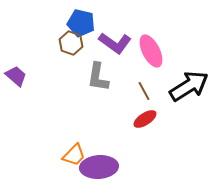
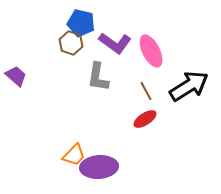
brown line: moved 2 px right
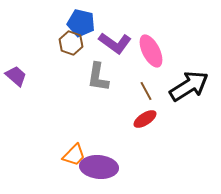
purple ellipse: rotated 9 degrees clockwise
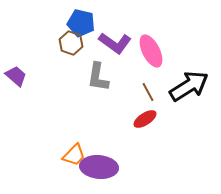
brown line: moved 2 px right, 1 px down
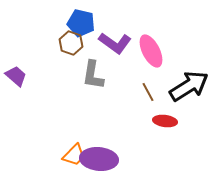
gray L-shape: moved 5 px left, 2 px up
red ellipse: moved 20 px right, 2 px down; rotated 40 degrees clockwise
purple ellipse: moved 8 px up
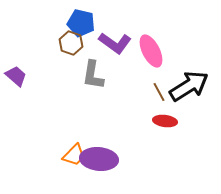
brown line: moved 11 px right
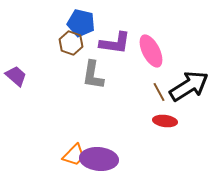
purple L-shape: rotated 28 degrees counterclockwise
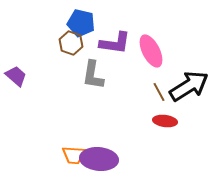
orange trapezoid: rotated 50 degrees clockwise
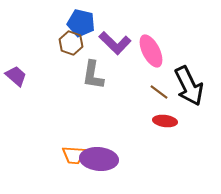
purple L-shape: rotated 36 degrees clockwise
black arrow: rotated 96 degrees clockwise
brown line: rotated 24 degrees counterclockwise
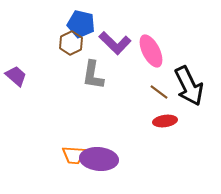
blue pentagon: moved 1 px down
brown hexagon: rotated 15 degrees clockwise
red ellipse: rotated 15 degrees counterclockwise
